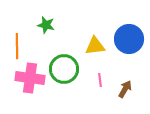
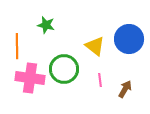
yellow triangle: rotated 45 degrees clockwise
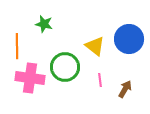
green star: moved 2 px left, 1 px up
green circle: moved 1 px right, 2 px up
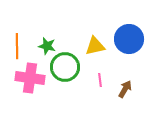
green star: moved 3 px right, 22 px down
yellow triangle: rotated 50 degrees counterclockwise
